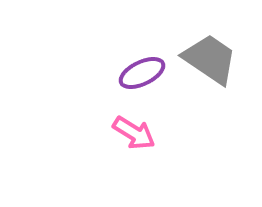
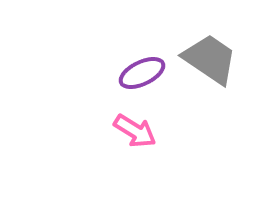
pink arrow: moved 1 px right, 2 px up
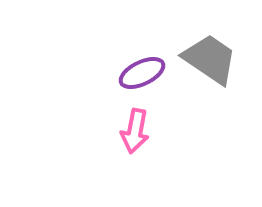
pink arrow: rotated 69 degrees clockwise
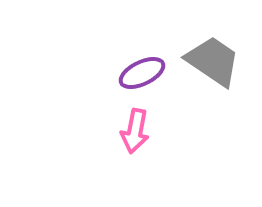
gray trapezoid: moved 3 px right, 2 px down
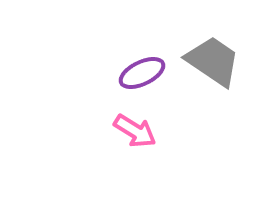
pink arrow: rotated 69 degrees counterclockwise
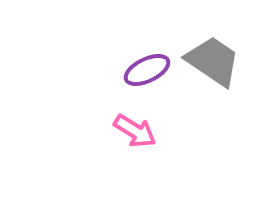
purple ellipse: moved 5 px right, 3 px up
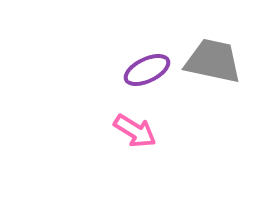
gray trapezoid: rotated 22 degrees counterclockwise
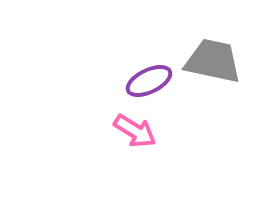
purple ellipse: moved 2 px right, 11 px down
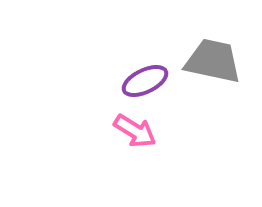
purple ellipse: moved 4 px left
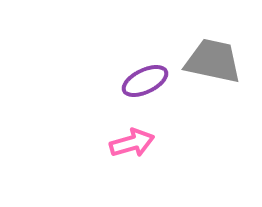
pink arrow: moved 3 px left, 12 px down; rotated 48 degrees counterclockwise
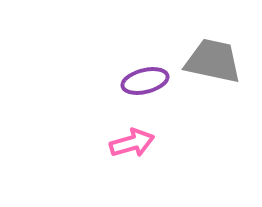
purple ellipse: rotated 12 degrees clockwise
